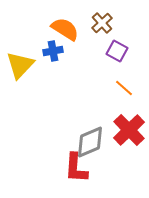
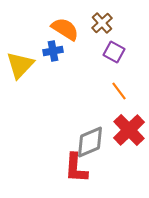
purple square: moved 3 px left, 1 px down
orange line: moved 5 px left, 3 px down; rotated 12 degrees clockwise
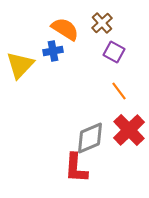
gray diamond: moved 4 px up
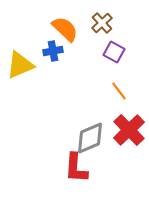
orange semicircle: rotated 12 degrees clockwise
yellow triangle: rotated 24 degrees clockwise
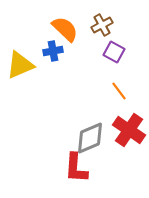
brown cross: moved 2 px down; rotated 15 degrees clockwise
red cross: rotated 12 degrees counterclockwise
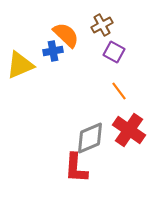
orange semicircle: moved 1 px right, 6 px down
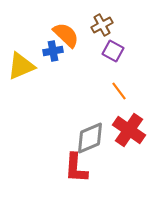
purple square: moved 1 px left, 1 px up
yellow triangle: moved 1 px right, 1 px down
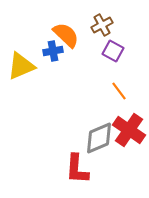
gray diamond: moved 9 px right
red L-shape: moved 1 px right, 1 px down
